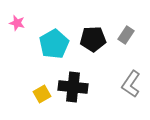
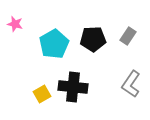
pink star: moved 2 px left, 1 px down
gray rectangle: moved 2 px right, 1 px down
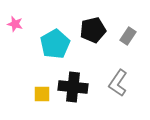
black pentagon: moved 9 px up; rotated 10 degrees counterclockwise
cyan pentagon: moved 1 px right
gray L-shape: moved 13 px left, 1 px up
yellow square: rotated 30 degrees clockwise
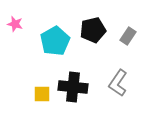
cyan pentagon: moved 3 px up
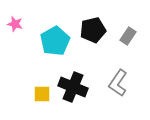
black cross: rotated 16 degrees clockwise
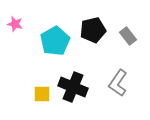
gray rectangle: rotated 72 degrees counterclockwise
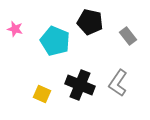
pink star: moved 5 px down
black pentagon: moved 3 px left, 8 px up; rotated 25 degrees clockwise
cyan pentagon: rotated 20 degrees counterclockwise
black cross: moved 7 px right, 2 px up
yellow square: rotated 24 degrees clockwise
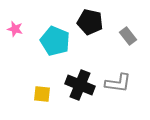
gray L-shape: rotated 116 degrees counterclockwise
yellow square: rotated 18 degrees counterclockwise
